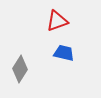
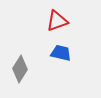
blue trapezoid: moved 3 px left
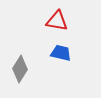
red triangle: rotated 30 degrees clockwise
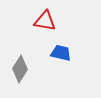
red triangle: moved 12 px left
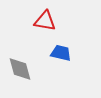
gray diamond: rotated 48 degrees counterclockwise
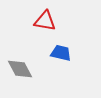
gray diamond: rotated 12 degrees counterclockwise
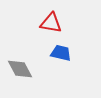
red triangle: moved 6 px right, 2 px down
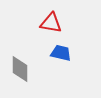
gray diamond: rotated 28 degrees clockwise
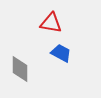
blue trapezoid: rotated 15 degrees clockwise
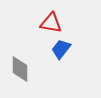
blue trapezoid: moved 4 px up; rotated 80 degrees counterclockwise
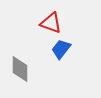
red triangle: rotated 10 degrees clockwise
